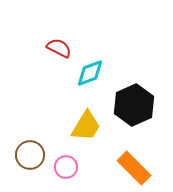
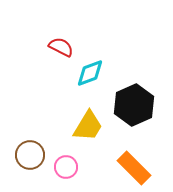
red semicircle: moved 2 px right, 1 px up
yellow trapezoid: moved 2 px right
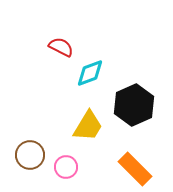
orange rectangle: moved 1 px right, 1 px down
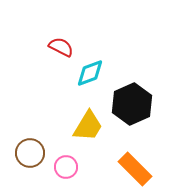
black hexagon: moved 2 px left, 1 px up
brown circle: moved 2 px up
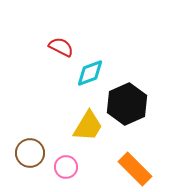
black hexagon: moved 5 px left
